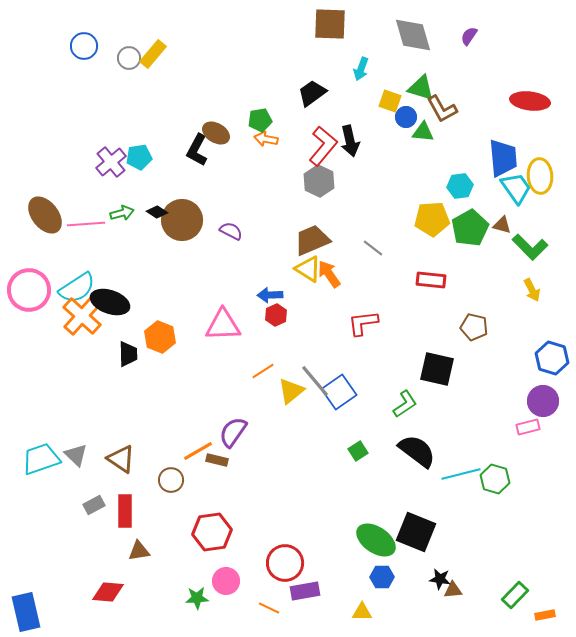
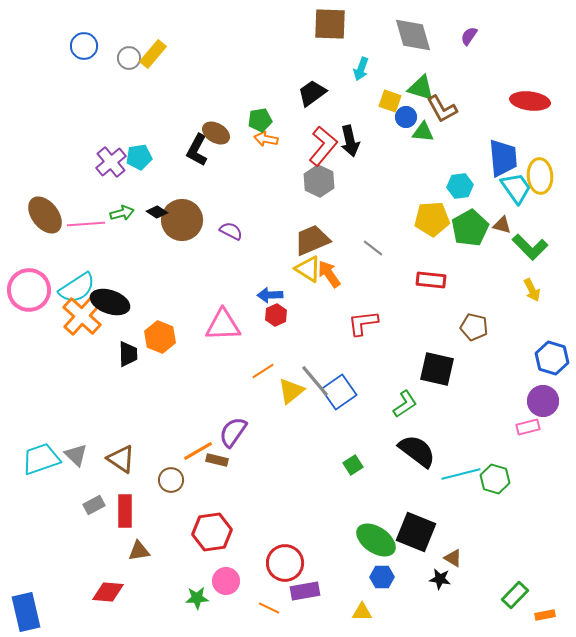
green square at (358, 451): moved 5 px left, 14 px down
brown triangle at (453, 590): moved 32 px up; rotated 36 degrees clockwise
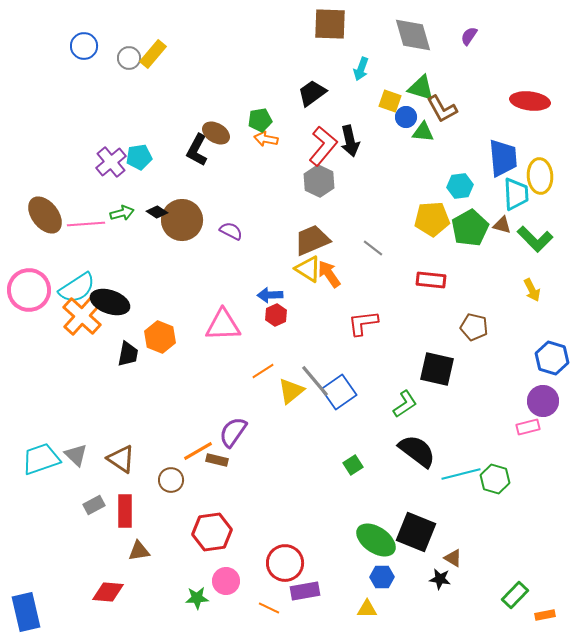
cyan trapezoid at (516, 188): moved 6 px down; rotated 32 degrees clockwise
green L-shape at (530, 247): moved 5 px right, 8 px up
black trapezoid at (128, 354): rotated 12 degrees clockwise
yellow triangle at (362, 612): moved 5 px right, 3 px up
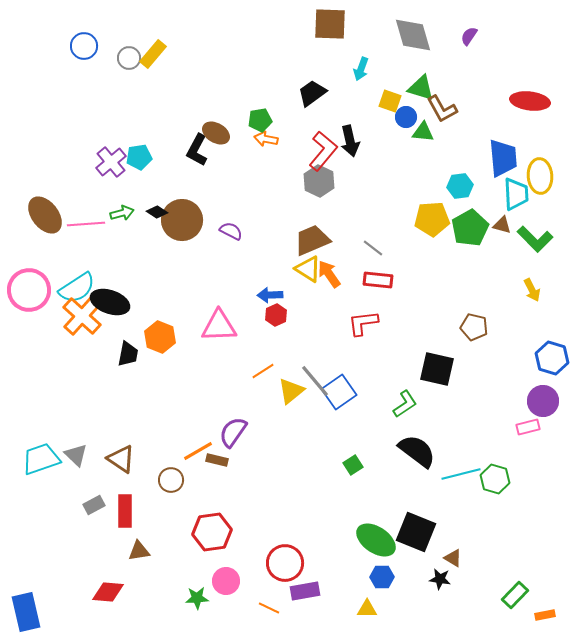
red L-shape at (323, 146): moved 5 px down
red rectangle at (431, 280): moved 53 px left
pink triangle at (223, 325): moved 4 px left, 1 px down
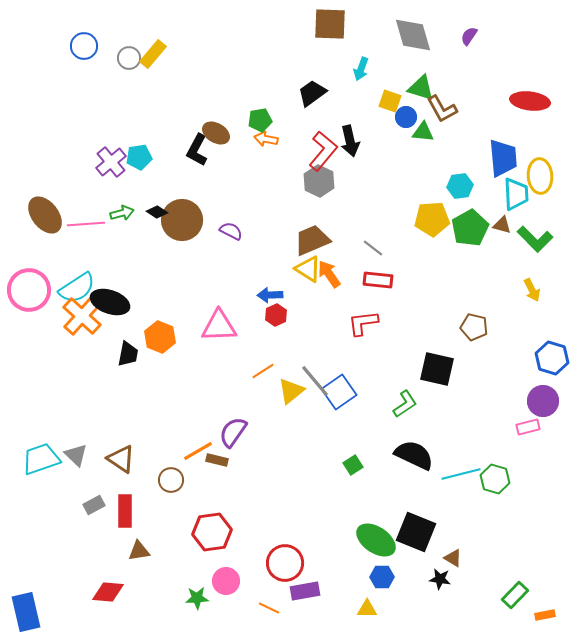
black semicircle at (417, 451): moved 3 px left, 4 px down; rotated 12 degrees counterclockwise
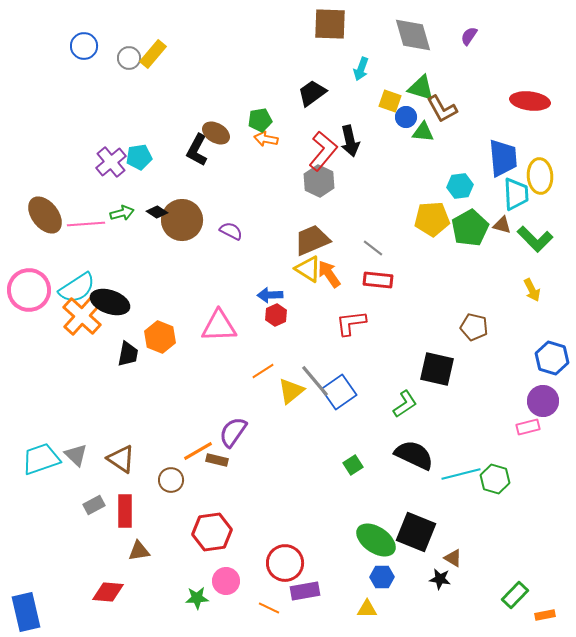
red L-shape at (363, 323): moved 12 px left
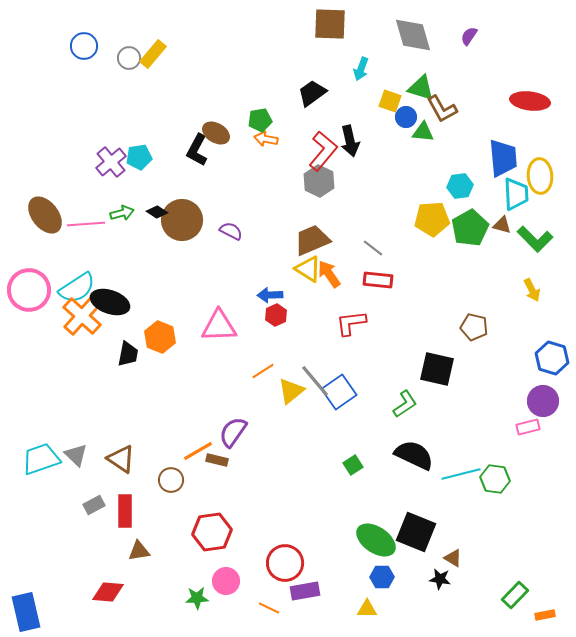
green hexagon at (495, 479): rotated 8 degrees counterclockwise
